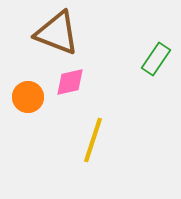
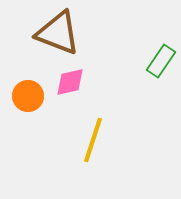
brown triangle: moved 1 px right
green rectangle: moved 5 px right, 2 px down
orange circle: moved 1 px up
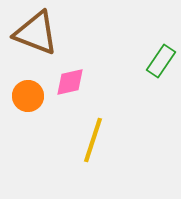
brown triangle: moved 22 px left
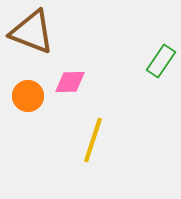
brown triangle: moved 4 px left, 1 px up
pink diamond: rotated 12 degrees clockwise
